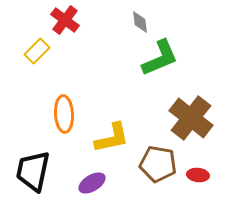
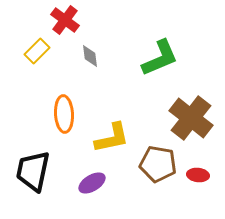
gray diamond: moved 50 px left, 34 px down
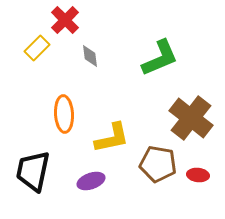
red cross: rotated 8 degrees clockwise
yellow rectangle: moved 3 px up
purple ellipse: moved 1 px left, 2 px up; rotated 12 degrees clockwise
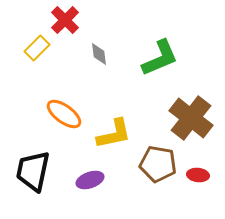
gray diamond: moved 9 px right, 2 px up
orange ellipse: rotated 51 degrees counterclockwise
yellow L-shape: moved 2 px right, 4 px up
purple ellipse: moved 1 px left, 1 px up
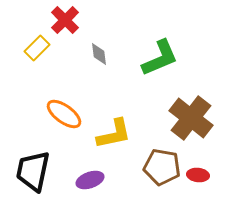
brown pentagon: moved 4 px right, 3 px down
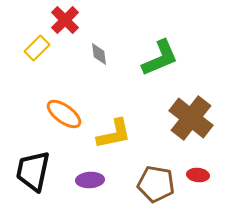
brown pentagon: moved 6 px left, 17 px down
purple ellipse: rotated 16 degrees clockwise
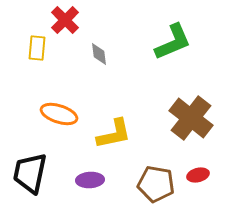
yellow rectangle: rotated 40 degrees counterclockwise
green L-shape: moved 13 px right, 16 px up
orange ellipse: moved 5 px left; rotated 18 degrees counterclockwise
black trapezoid: moved 3 px left, 2 px down
red ellipse: rotated 20 degrees counterclockwise
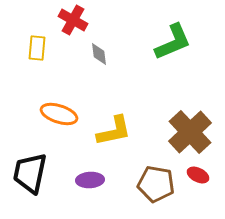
red cross: moved 8 px right; rotated 16 degrees counterclockwise
brown cross: moved 1 px left, 14 px down; rotated 9 degrees clockwise
yellow L-shape: moved 3 px up
red ellipse: rotated 40 degrees clockwise
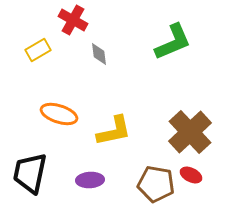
yellow rectangle: moved 1 px right, 2 px down; rotated 55 degrees clockwise
red ellipse: moved 7 px left
